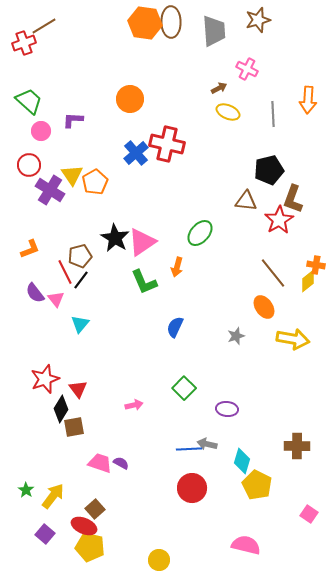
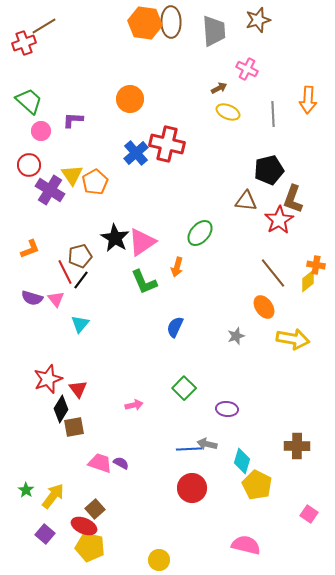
purple semicircle at (35, 293): moved 3 px left, 5 px down; rotated 35 degrees counterclockwise
red star at (45, 379): moved 3 px right
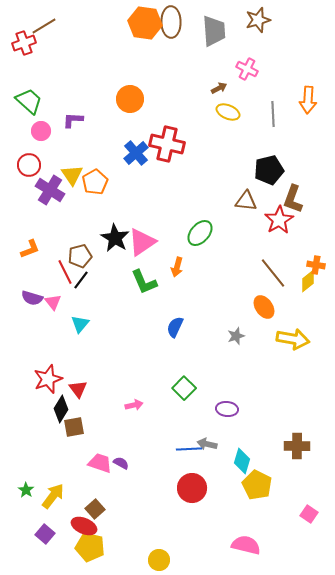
pink triangle at (56, 299): moved 3 px left, 3 px down
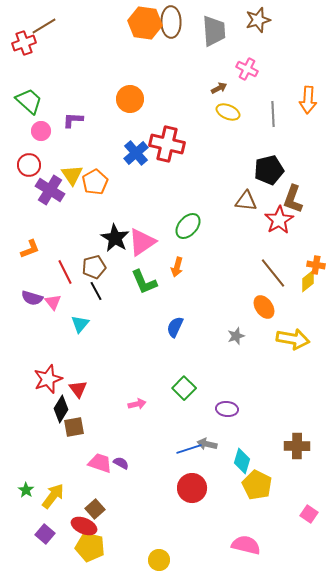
green ellipse at (200, 233): moved 12 px left, 7 px up
brown pentagon at (80, 256): moved 14 px right, 11 px down
black line at (81, 280): moved 15 px right, 11 px down; rotated 66 degrees counterclockwise
pink arrow at (134, 405): moved 3 px right, 1 px up
blue line at (189, 449): rotated 15 degrees counterclockwise
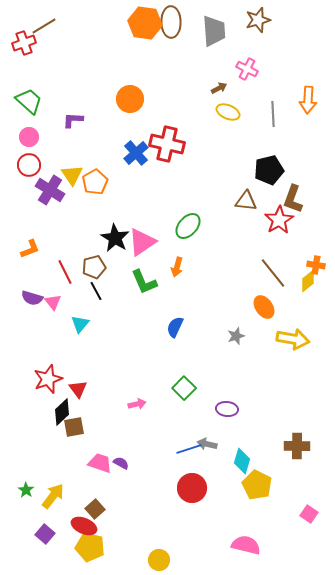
pink circle at (41, 131): moved 12 px left, 6 px down
black diamond at (61, 409): moved 1 px right, 3 px down; rotated 16 degrees clockwise
